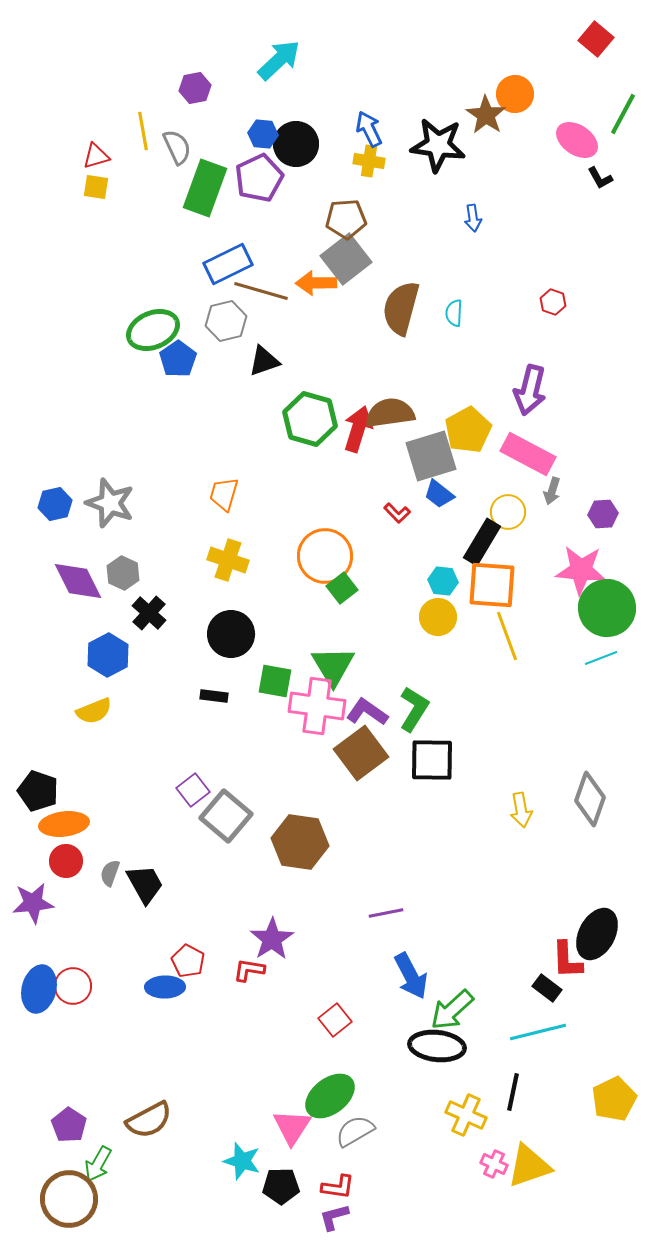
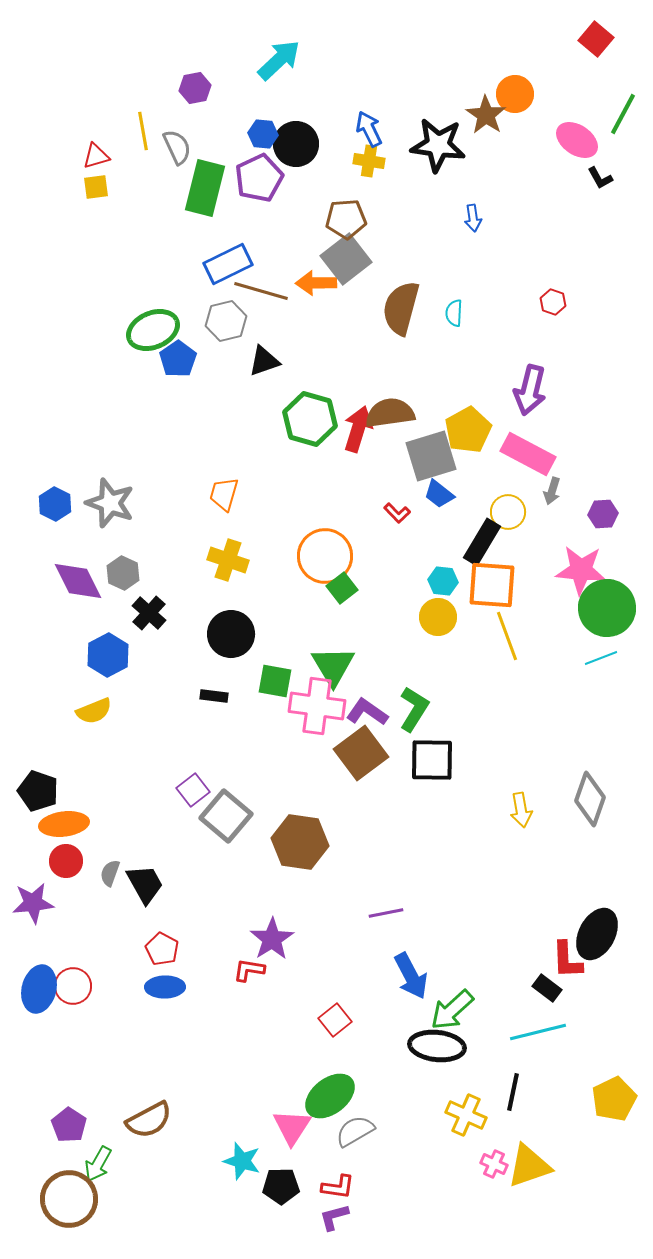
yellow square at (96, 187): rotated 16 degrees counterclockwise
green rectangle at (205, 188): rotated 6 degrees counterclockwise
blue hexagon at (55, 504): rotated 20 degrees counterclockwise
red pentagon at (188, 961): moved 26 px left, 12 px up
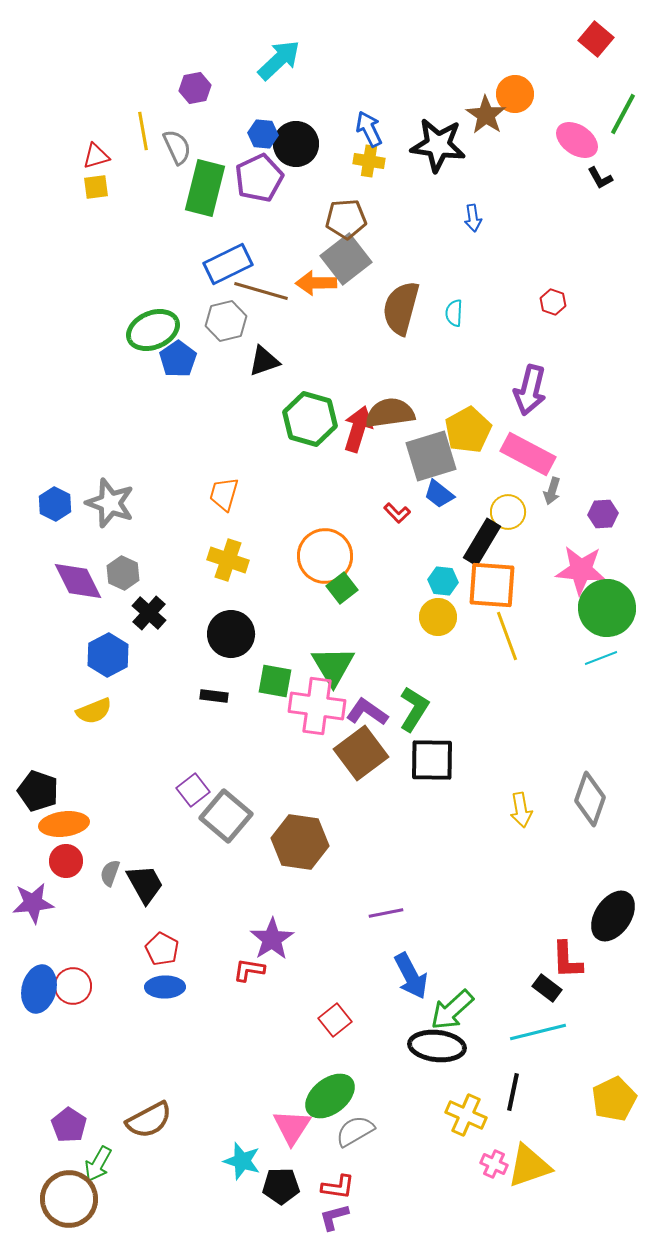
black ellipse at (597, 934): moved 16 px right, 18 px up; rotated 6 degrees clockwise
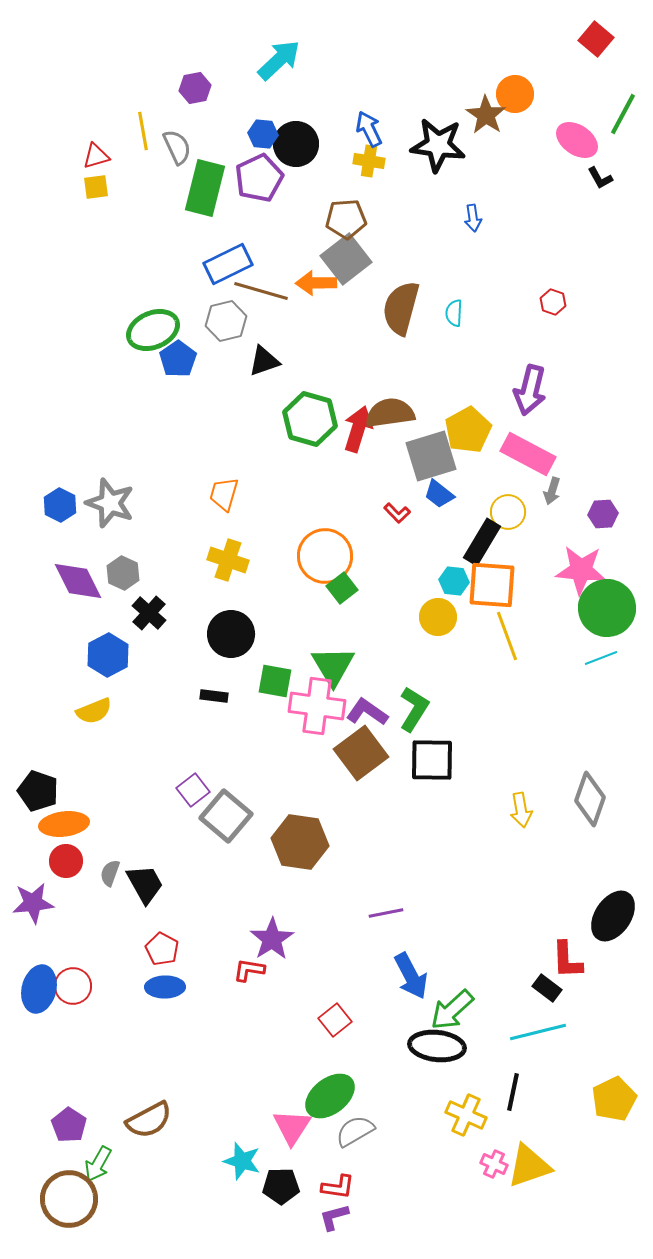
blue hexagon at (55, 504): moved 5 px right, 1 px down
cyan hexagon at (443, 581): moved 11 px right
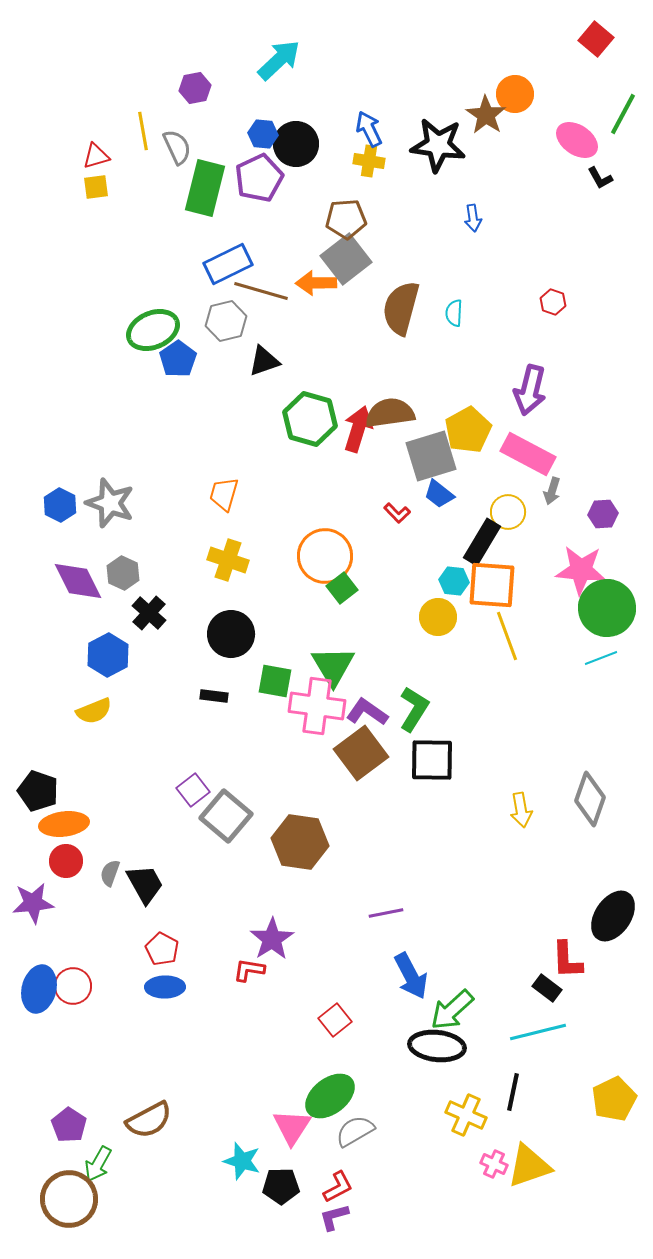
red L-shape at (338, 1187): rotated 36 degrees counterclockwise
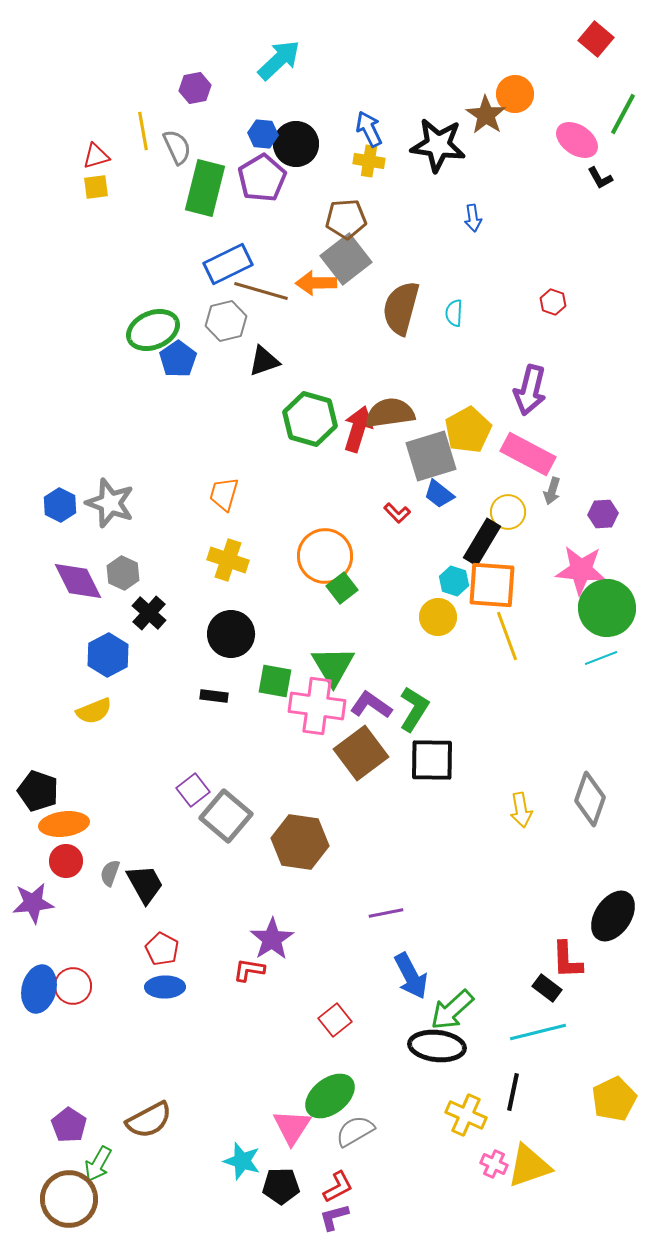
purple pentagon at (259, 178): moved 3 px right; rotated 6 degrees counterclockwise
cyan hexagon at (454, 581): rotated 12 degrees clockwise
purple L-shape at (367, 712): moved 4 px right, 7 px up
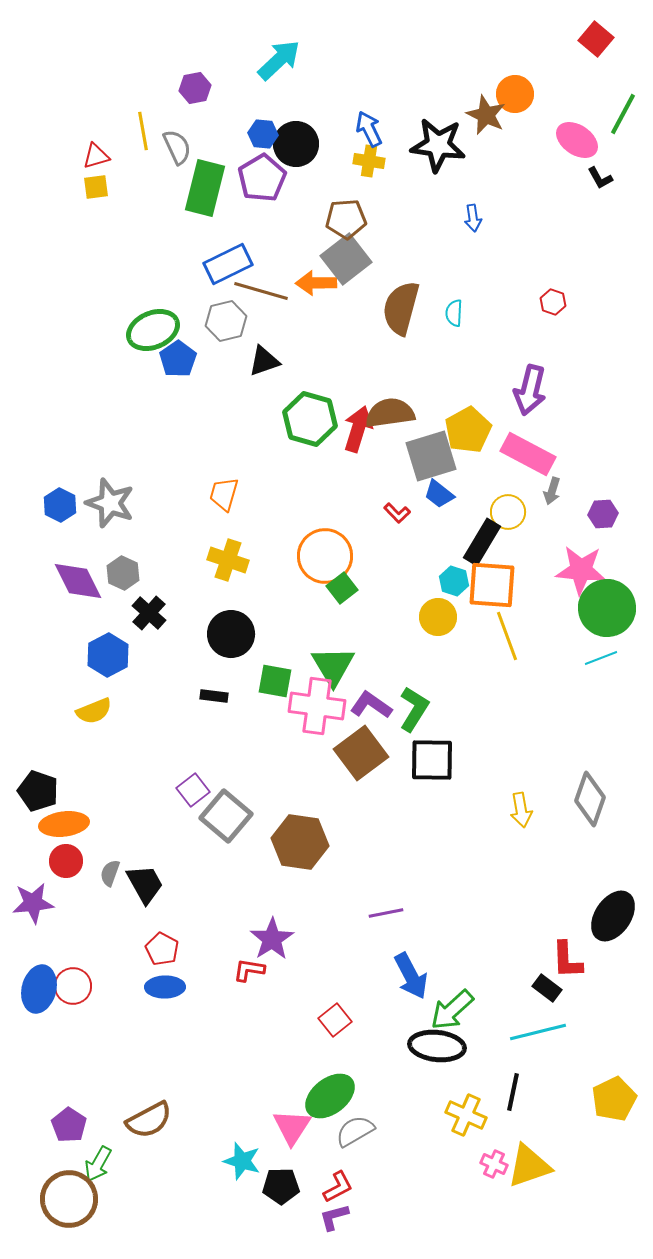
brown star at (486, 115): rotated 9 degrees counterclockwise
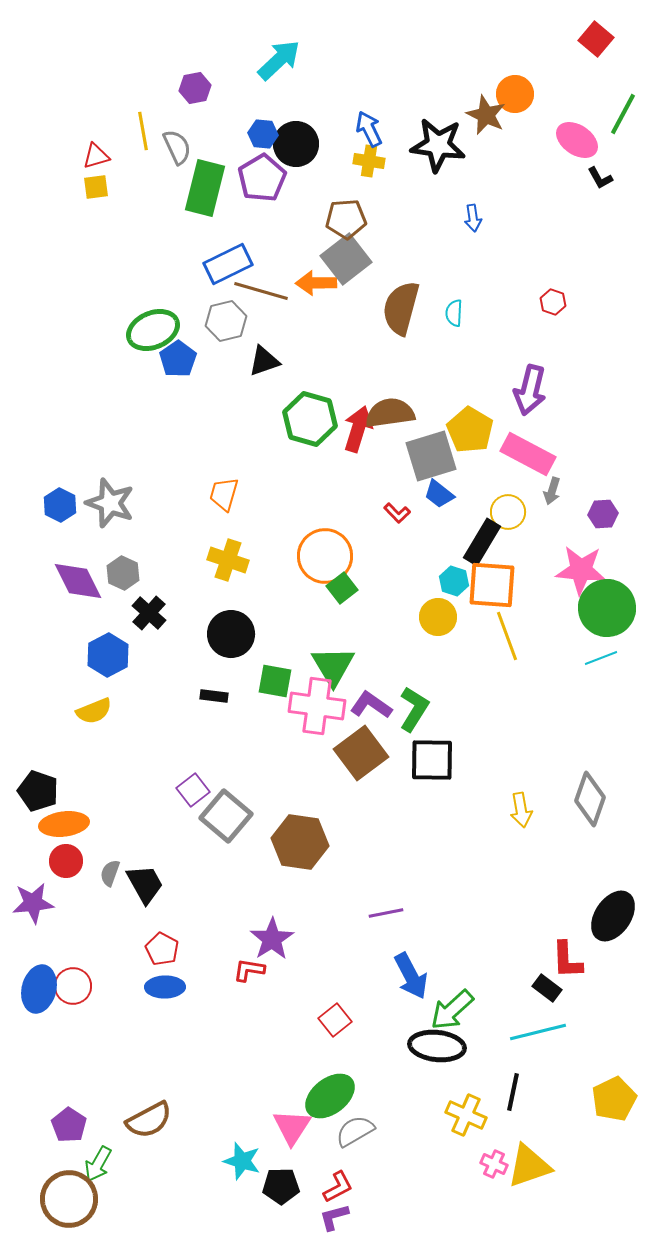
yellow pentagon at (468, 430): moved 2 px right; rotated 12 degrees counterclockwise
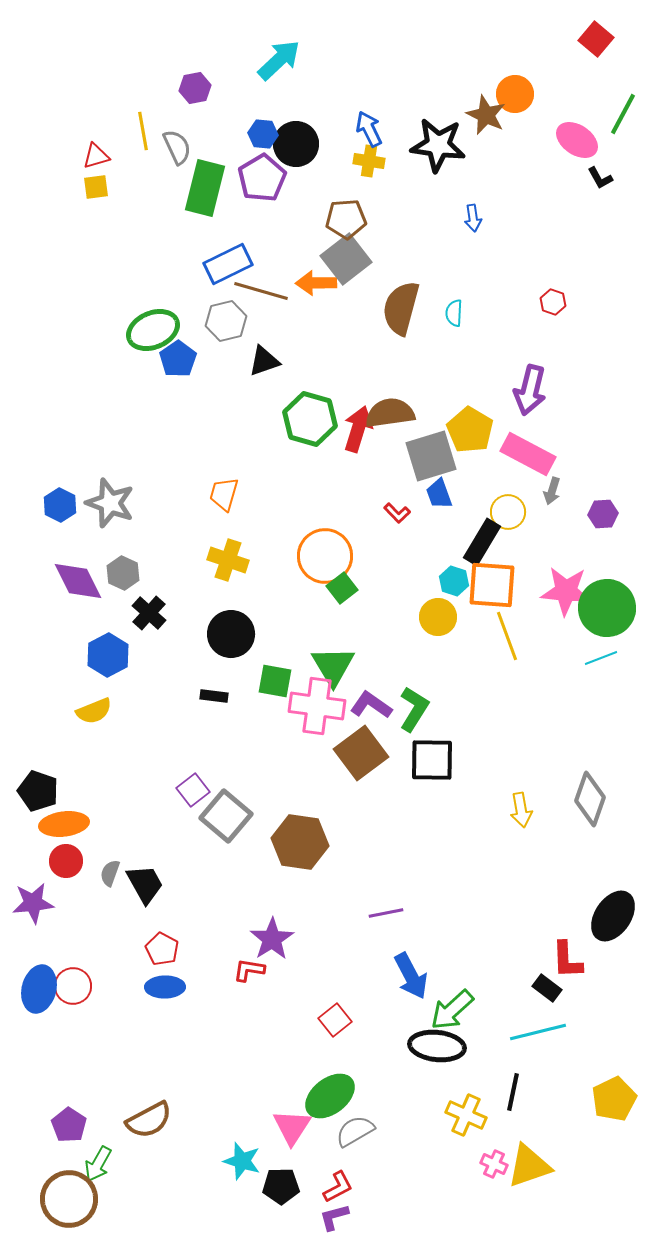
blue trapezoid at (439, 494): rotated 32 degrees clockwise
pink star at (581, 570): moved 15 px left, 21 px down
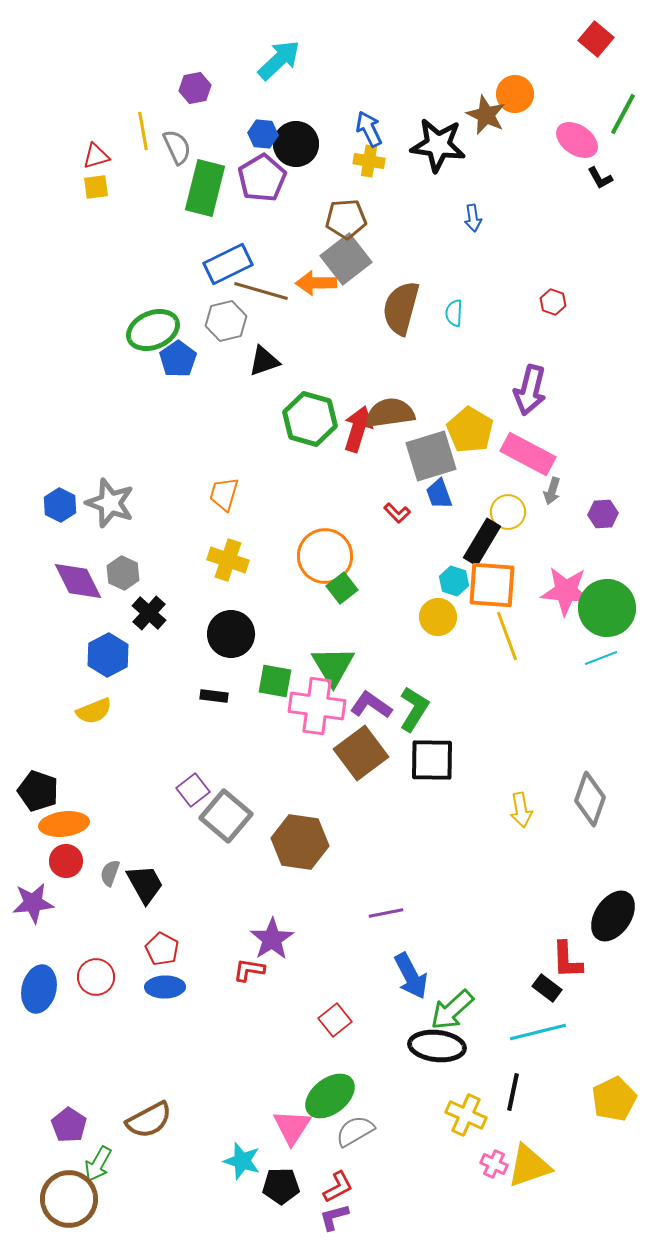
red circle at (73, 986): moved 23 px right, 9 px up
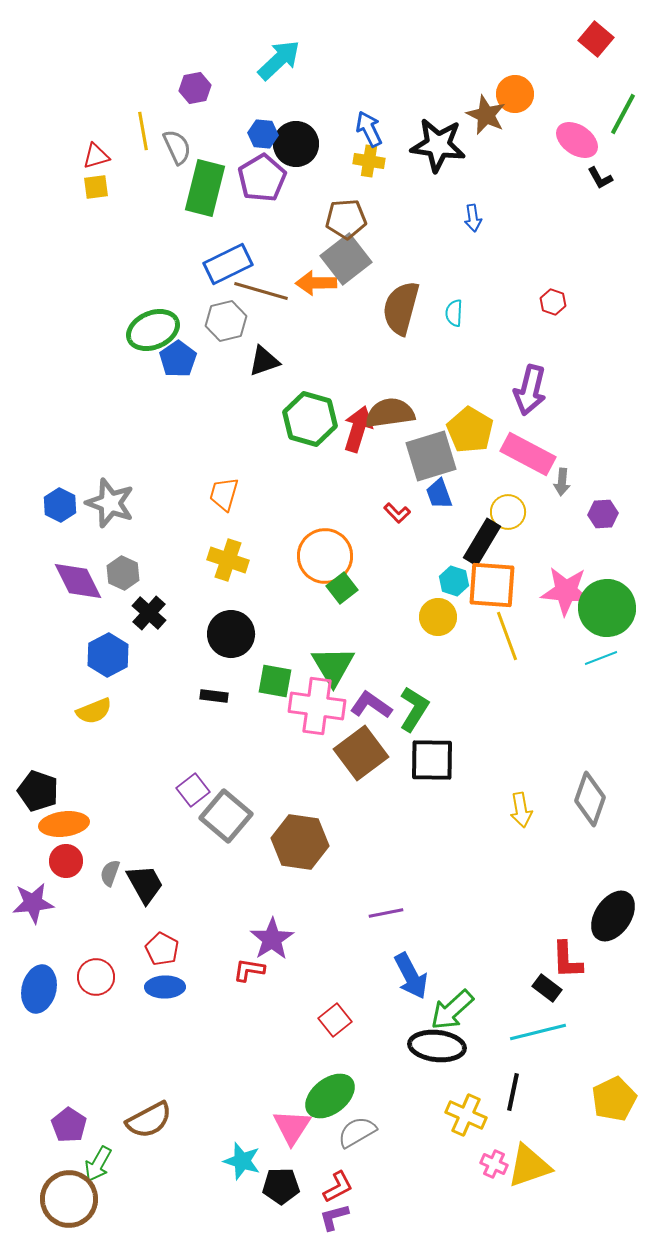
gray arrow at (552, 491): moved 10 px right, 9 px up; rotated 12 degrees counterclockwise
gray semicircle at (355, 1131): moved 2 px right, 1 px down
